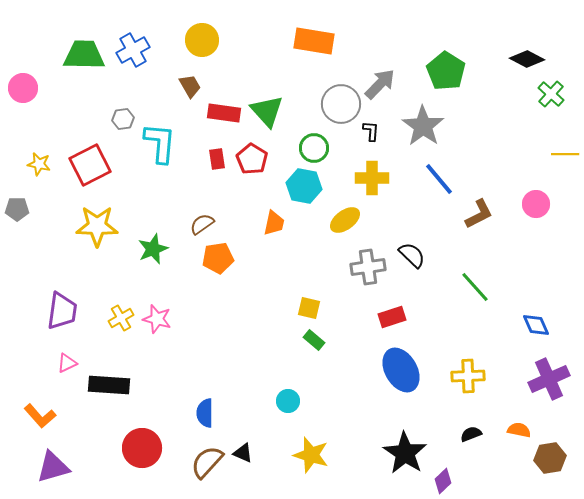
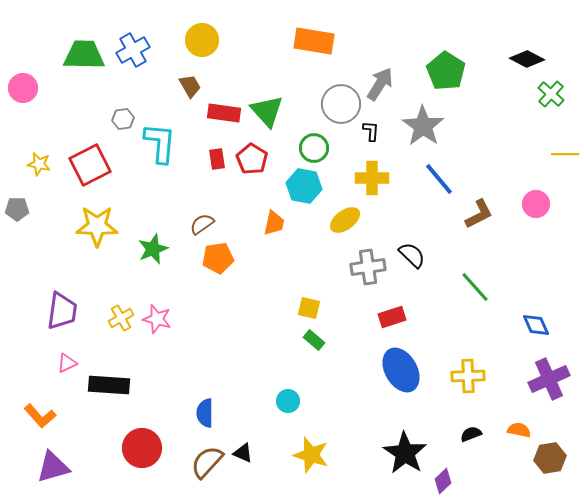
gray arrow at (380, 84): rotated 12 degrees counterclockwise
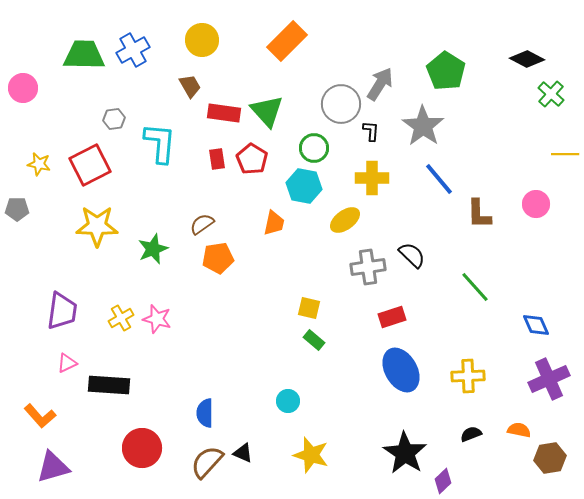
orange rectangle at (314, 41): moved 27 px left; rotated 54 degrees counterclockwise
gray hexagon at (123, 119): moved 9 px left
brown L-shape at (479, 214): rotated 116 degrees clockwise
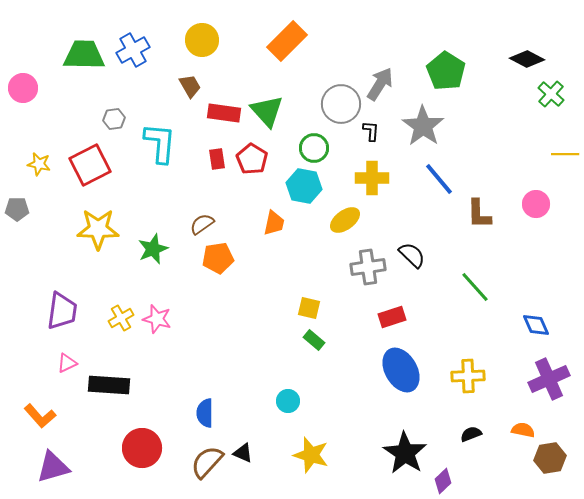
yellow star at (97, 226): moved 1 px right, 3 px down
orange semicircle at (519, 430): moved 4 px right
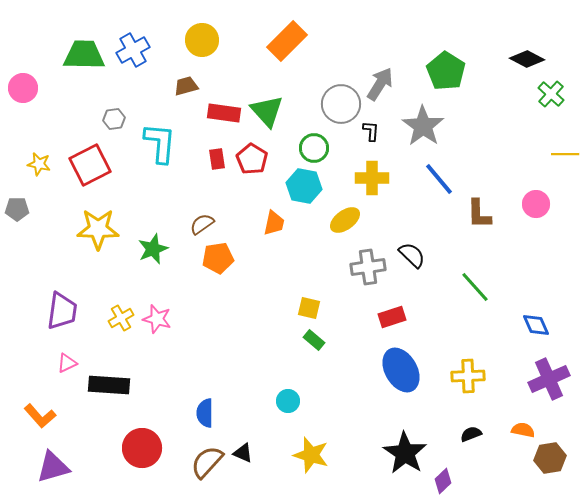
brown trapezoid at (190, 86): moved 4 px left; rotated 75 degrees counterclockwise
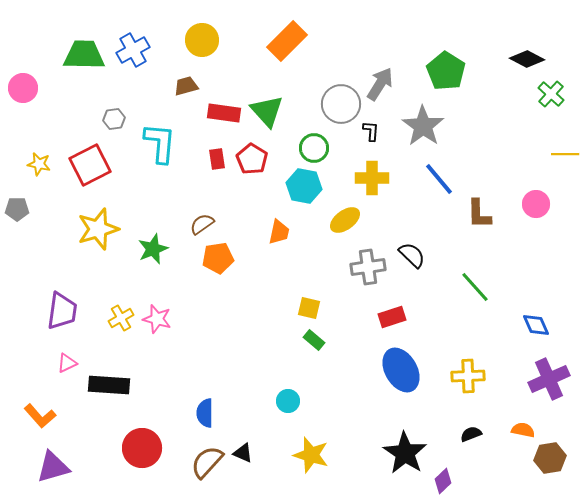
orange trapezoid at (274, 223): moved 5 px right, 9 px down
yellow star at (98, 229): rotated 18 degrees counterclockwise
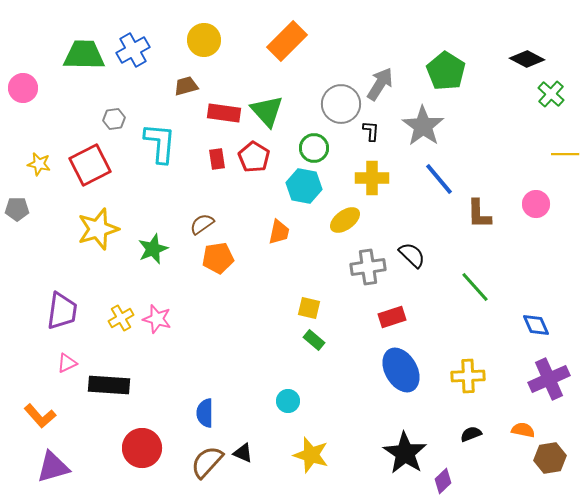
yellow circle at (202, 40): moved 2 px right
red pentagon at (252, 159): moved 2 px right, 2 px up
